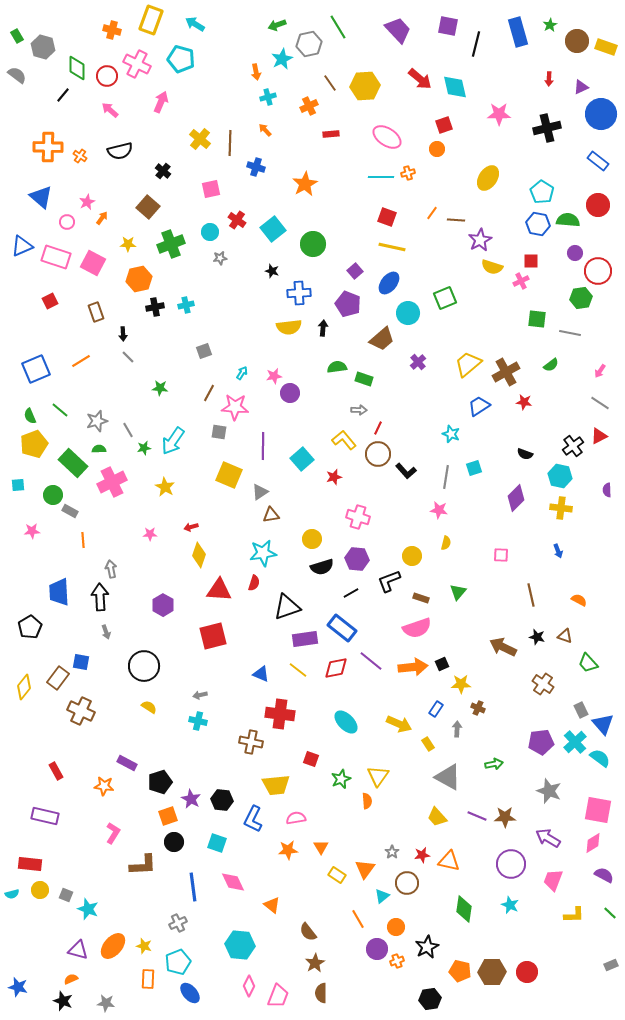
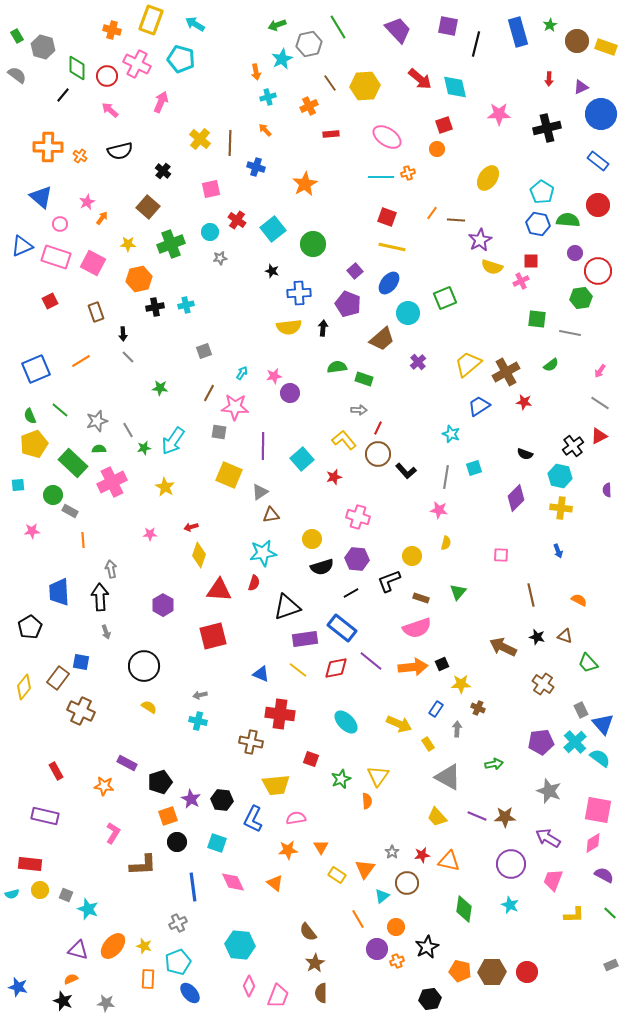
pink circle at (67, 222): moved 7 px left, 2 px down
black circle at (174, 842): moved 3 px right
orange triangle at (272, 905): moved 3 px right, 22 px up
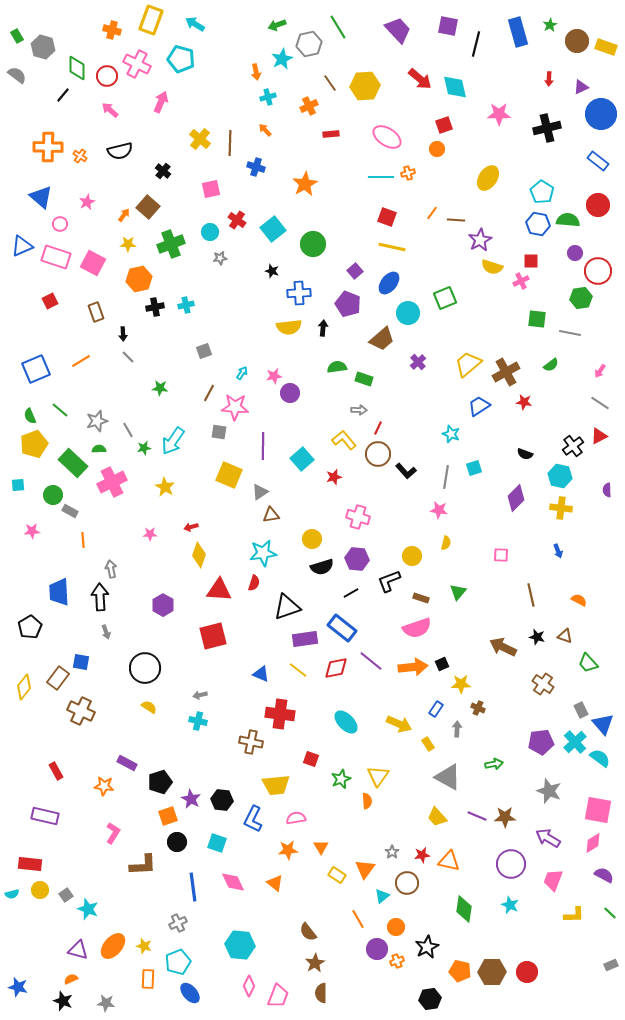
orange arrow at (102, 218): moved 22 px right, 3 px up
black circle at (144, 666): moved 1 px right, 2 px down
gray square at (66, 895): rotated 32 degrees clockwise
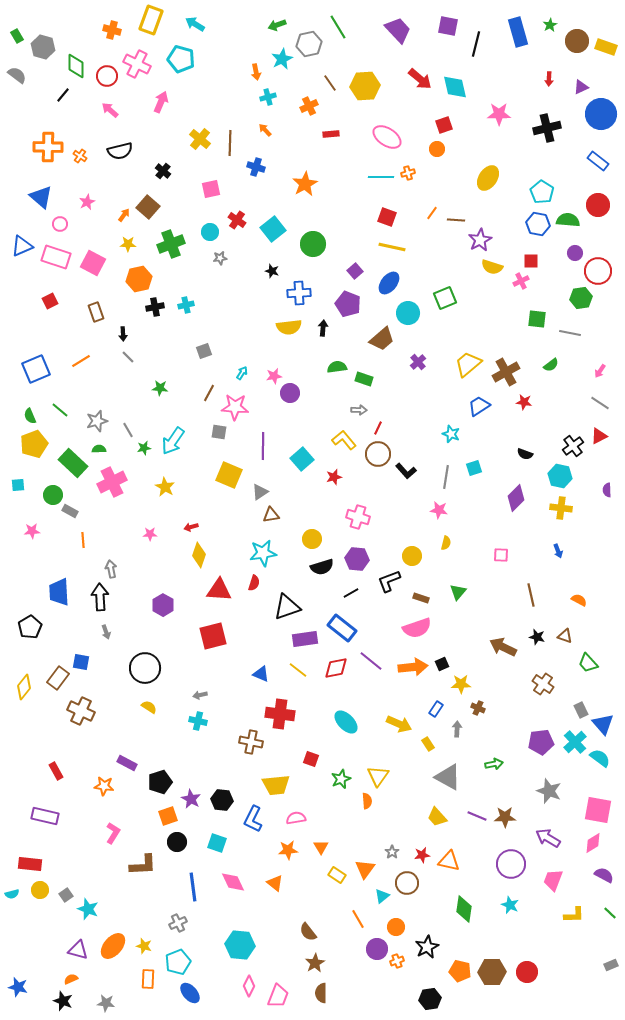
green diamond at (77, 68): moved 1 px left, 2 px up
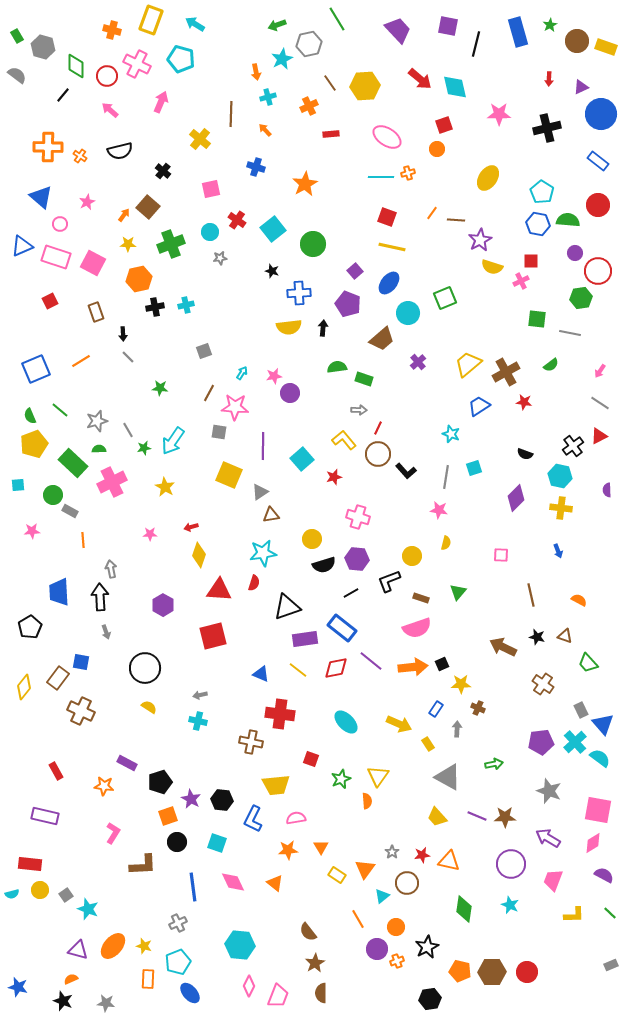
green line at (338, 27): moved 1 px left, 8 px up
brown line at (230, 143): moved 1 px right, 29 px up
black semicircle at (322, 567): moved 2 px right, 2 px up
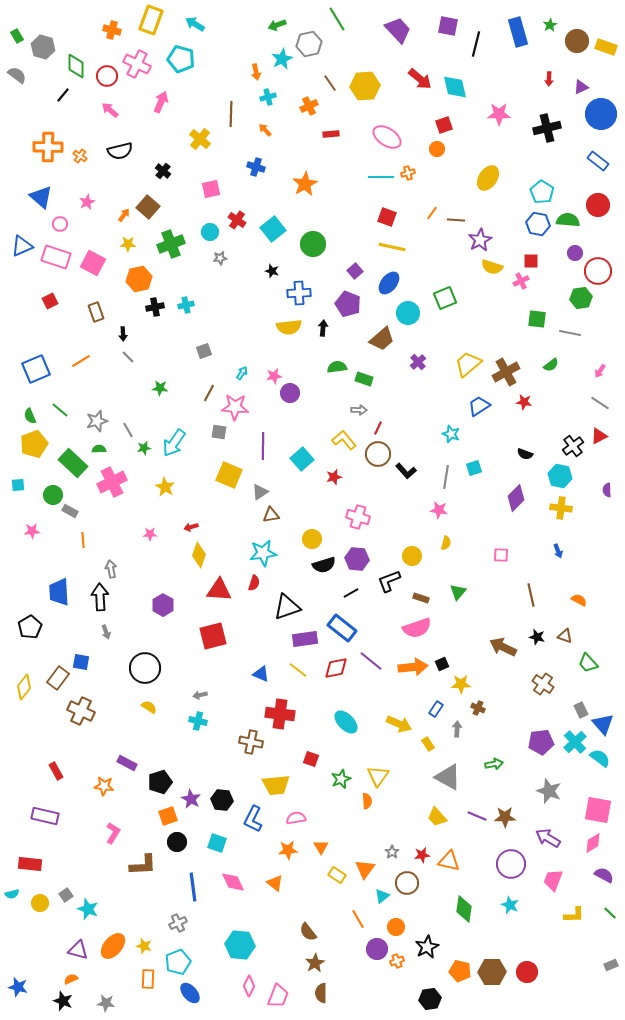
cyan arrow at (173, 441): moved 1 px right, 2 px down
yellow circle at (40, 890): moved 13 px down
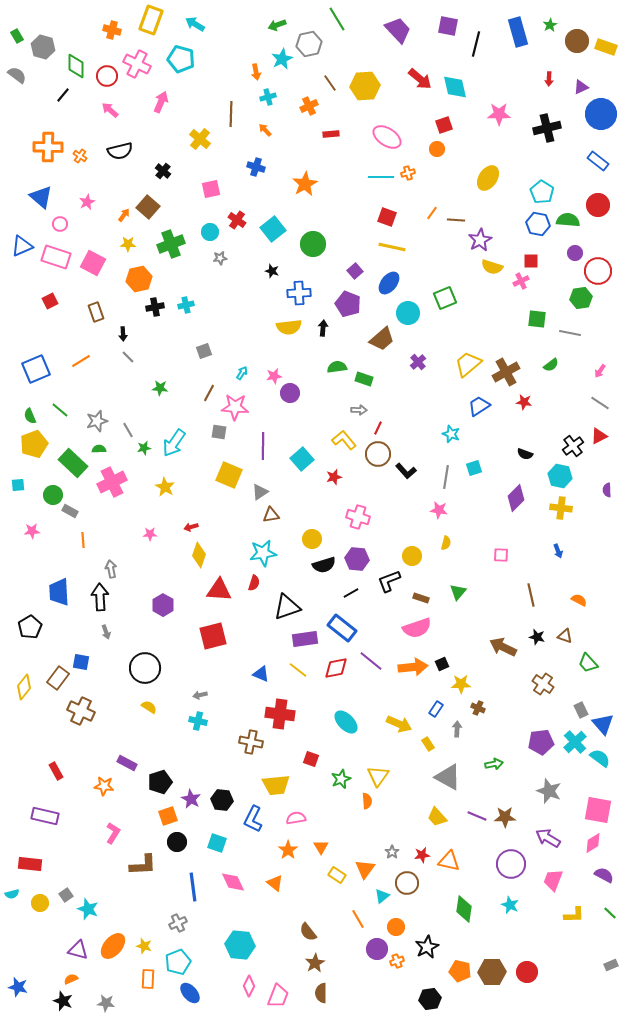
orange star at (288, 850): rotated 30 degrees counterclockwise
